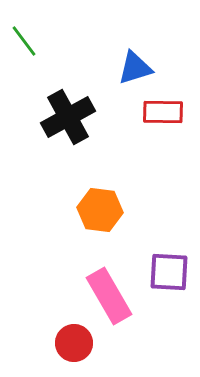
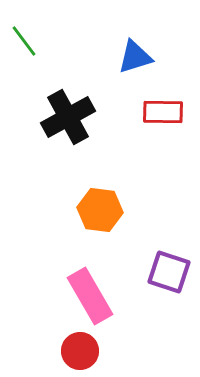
blue triangle: moved 11 px up
purple square: rotated 15 degrees clockwise
pink rectangle: moved 19 px left
red circle: moved 6 px right, 8 px down
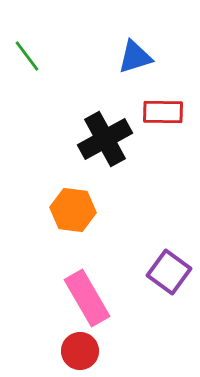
green line: moved 3 px right, 15 px down
black cross: moved 37 px right, 22 px down
orange hexagon: moved 27 px left
purple square: rotated 18 degrees clockwise
pink rectangle: moved 3 px left, 2 px down
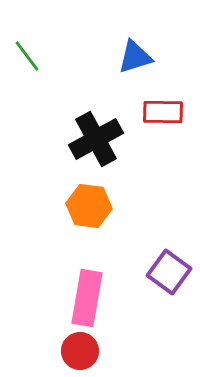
black cross: moved 9 px left
orange hexagon: moved 16 px right, 4 px up
pink rectangle: rotated 40 degrees clockwise
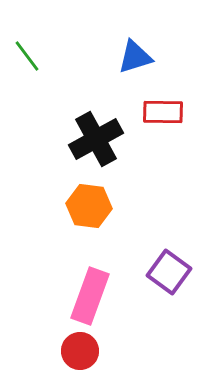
pink rectangle: moved 3 px right, 2 px up; rotated 10 degrees clockwise
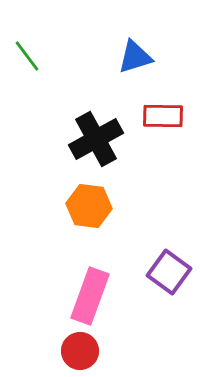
red rectangle: moved 4 px down
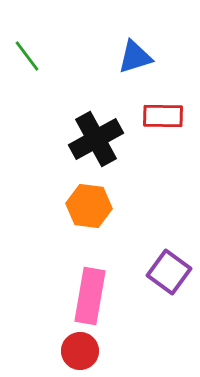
pink rectangle: rotated 10 degrees counterclockwise
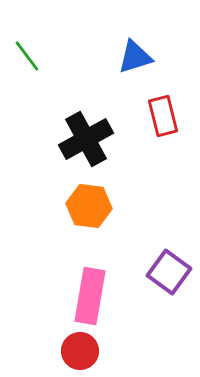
red rectangle: rotated 75 degrees clockwise
black cross: moved 10 px left
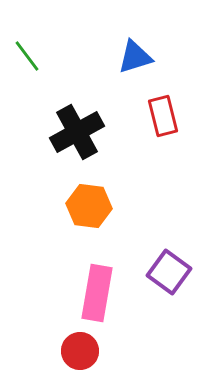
black cross: moved 9 px left, 7 px up
pink rectangle: moved 7 px right, 3 px up
